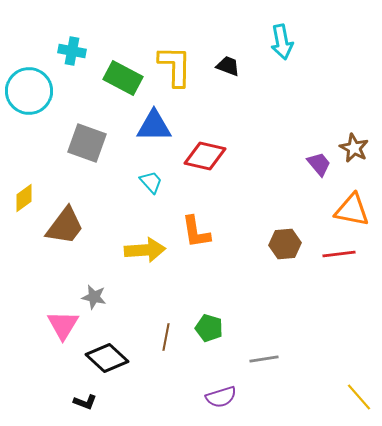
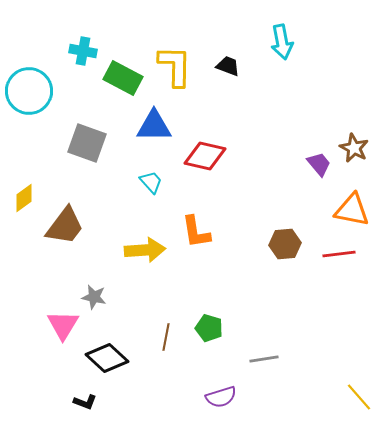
cyan cross: moved 11 px right
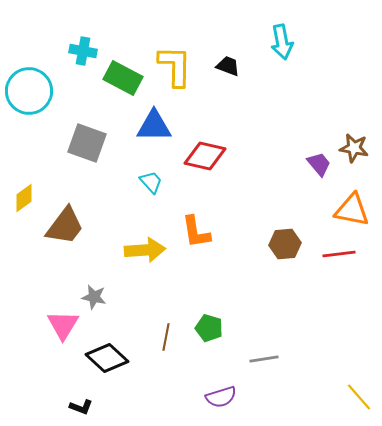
brown star: rotated 16 degrees counterclockwise
black L-shape: moved 4 px left, 5 px down
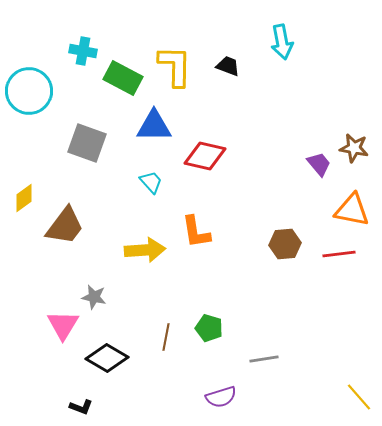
black diamond: rotated 12 degrees counterclockwise
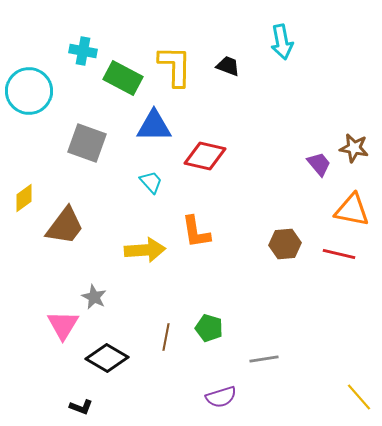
red line: rotated 20 degrees clockwise
gray star: rotated 15 degrees clockwise
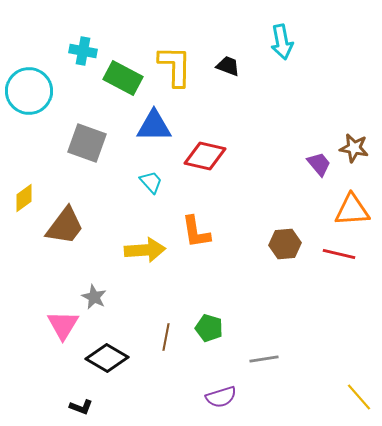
orange triangle: rotated 15 degrees counterclockwise
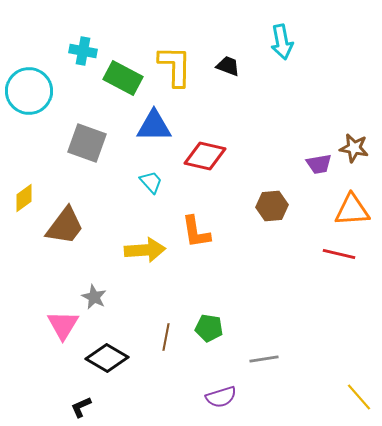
purple trapezoid: rotated 120 degrees clockwise
brown hexagon: moved 13 px left, 38 px up
green pentagon: rotated 8 degrees counterclockwise
black L-shape: rotated 135 degrees clockwise
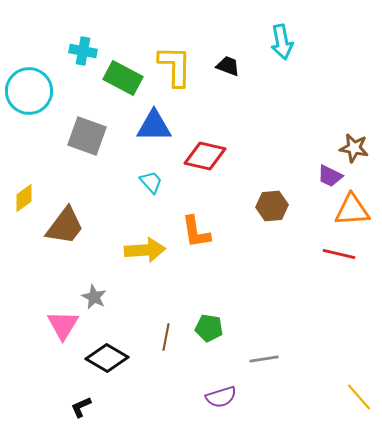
gray square: moved 7 px up
purple trapezoid: moved 11 px right, 12 px down; rotated 36 degrees clockwise
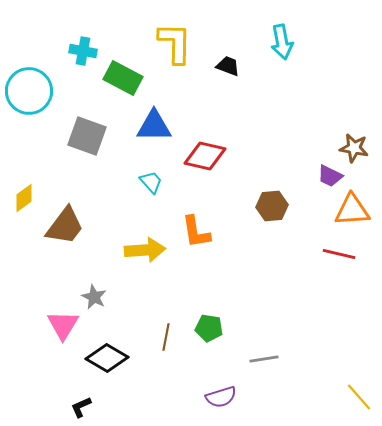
yellow L-shape: moved 23 px up
